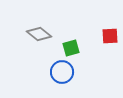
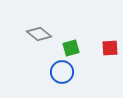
red square: moved 12 px down
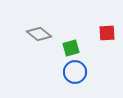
red square: moved 3 px left, 15 px up
blue circle: moved 13 px right
